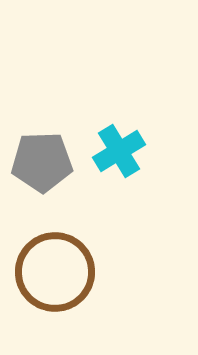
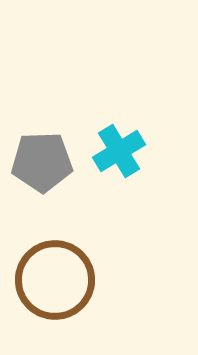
brown circle: moved 8 px down
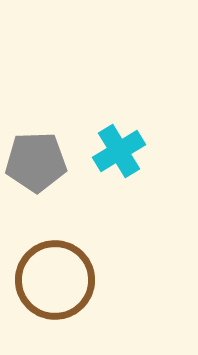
gray pentagon: moved 6 px left
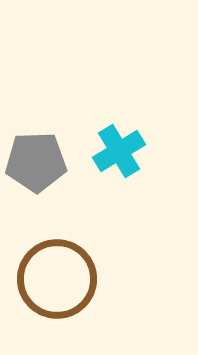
brown circle: moved 2 px right, 1 px up
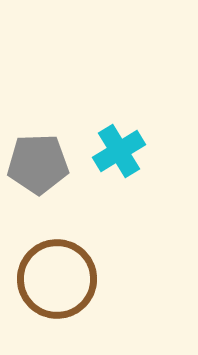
gray pentagon: moved 2 px right, 2 px down
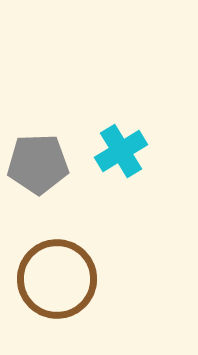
cyan cross: moved 2 px right
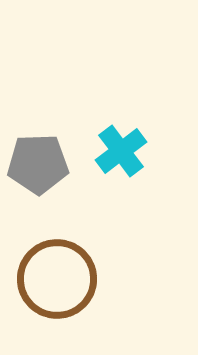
cyan cross: rotated 6 degrees counterclockwise
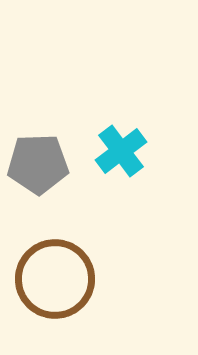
brown circle: moved 2 px left
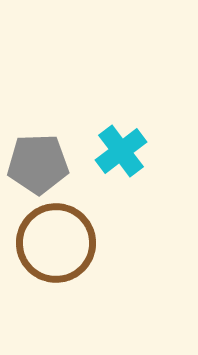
brown circle: moved 1 px right, 36 px up
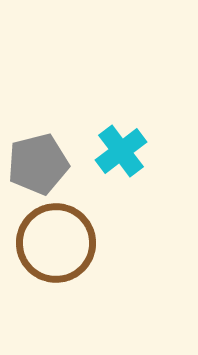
gray pentagon: rotated 12 degrees counterclockwise
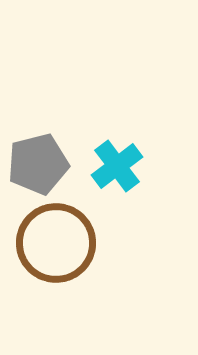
cyan cross: moved 4 px left, 15 px down
